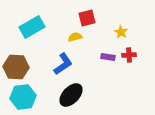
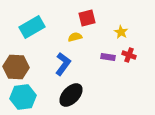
red cross: rotated 24 degrees clockwise
blue L-shape: rotated 20 degrees counterclockwise
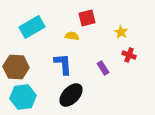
yellow semicircle: moved 3 px left, 1 px up; rotated 24 degrees clockwise
purple rectangle: moved 5 px left, 11 px down; rotated 48 degrees clockwise
blue L-shape: rotated 40 degrees counterclockwise
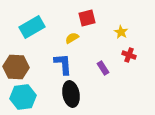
yellow semicircle: moved 2 px down; rotated 40 degrees counterclockwise
black ellipse: moved 1 px up; rotated 55 degrees counterclockwise
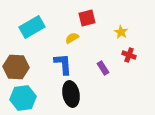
cyan hexagon: moved 1 px down
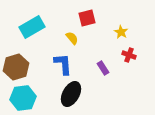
yellow semicircle: rotated 80 degrees clockwise
brown hexagon: rotated 20 degrees counterclockwise
black ellipse: rotated 40 degrees clockwise
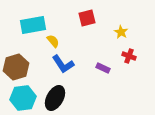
cyan rectangle: moved 1 px right, 2 px up; rotated 20 degrees clockwise
yellow semicircle: moved 19 px left, 3 px down
red cross: moved 1 px down
blue L-shape: rotated 150 degrees clockwise
purple rectangle: rotated 32 degrees counterclockwise
black ellipse: moved 16 px left, 4 px down
